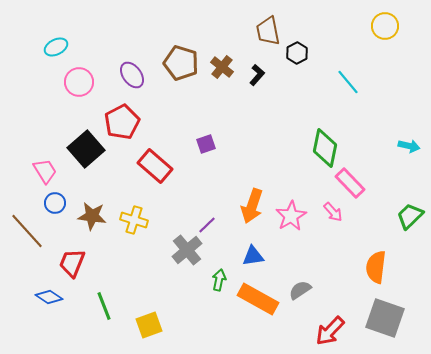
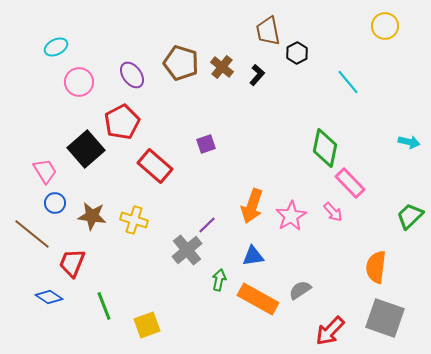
cyan arrow: moved 4 px up
brown line: moved 5 px right, 3 px down; rotated 9 degrees counterclockwise
yellow square: moved 2 px left
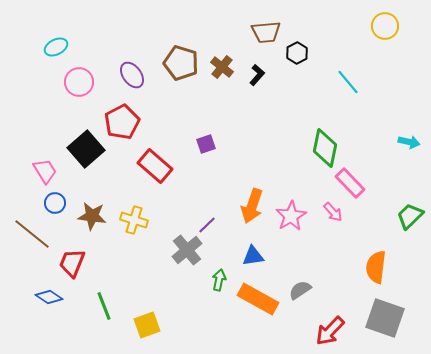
brown trapezoid: moved 2 px left, 1 px down; rotated 84 degrees counterclockwise
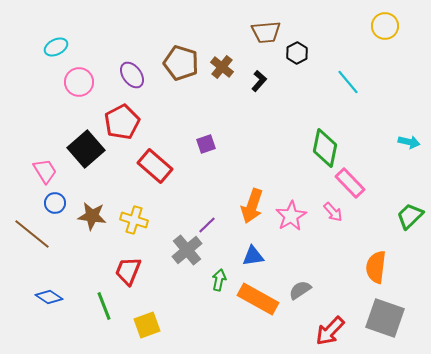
black L-shape: moved 2 px right, 6 px down
red trapezoid: moved 56 px right, 8 px down
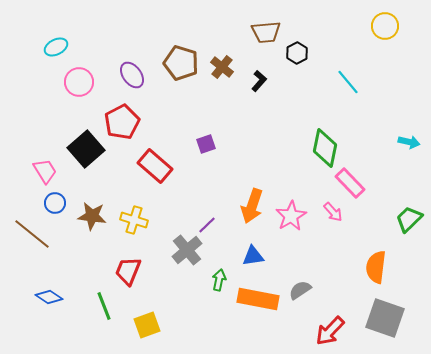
green trapezoid: moved 1 px left, 3 px down
orange rectangle: rotated 18 degrees counterclockwise
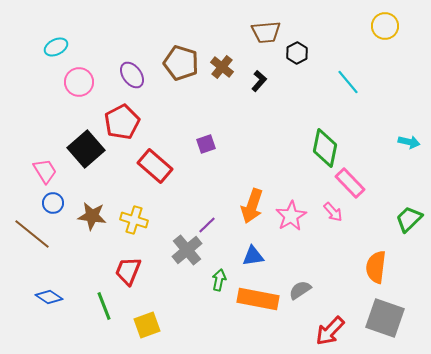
blue circle: moved 2 px left
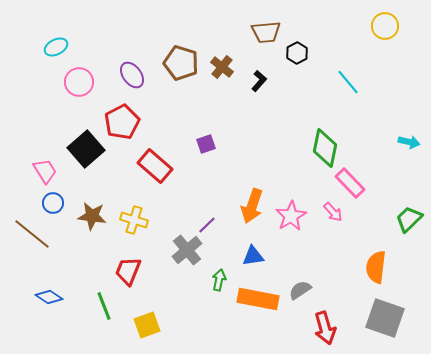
red arrow: moved 5 px left, 3 px up; rotated 60 degrees counterclockwise
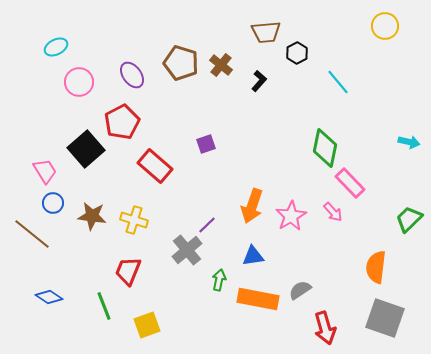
brown cross: moved 1 px left, 2 px up
cyan line: moved 10 px left
